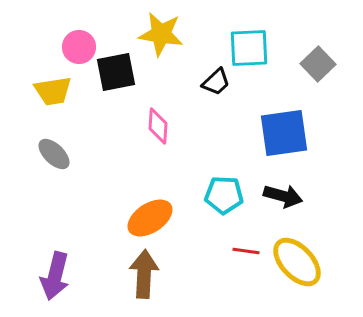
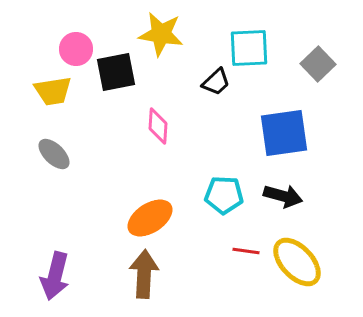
pink circle: moved 3 px left, 2 px down
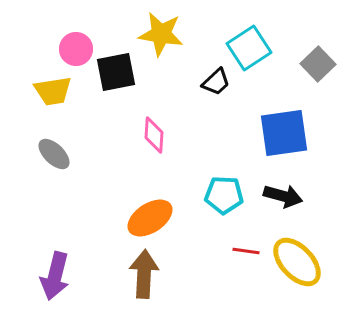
cyan square: rotated 30 degrees counterclockwise
pink diamond: moved 4 px left, 9 px down
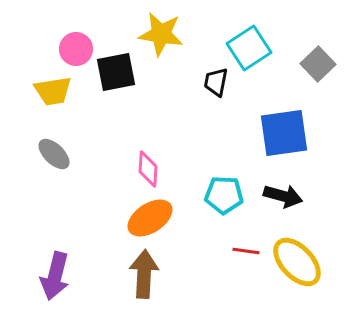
black trapezoid: rotated 144 degrees clockwise
pink diamond: moved 6 px left, 34 px down
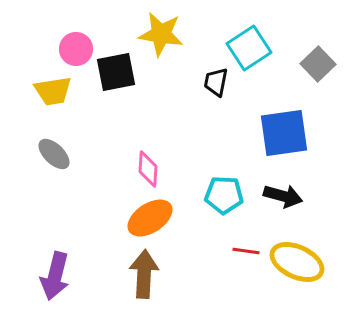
yellow ellipse: rotated 22 degrees counterclockwise
